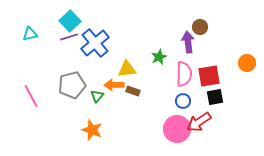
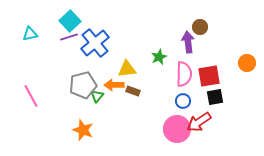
gray pentagon: moved 11 px right
orange star: moved 9 px left
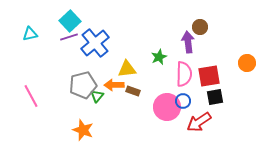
pink circle: moved 10 px left, 22 px up
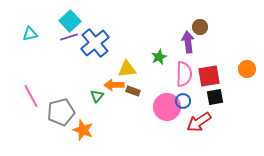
orange circle: moved 6 px down
gray pentagon: moved 22 px left, 27 px down
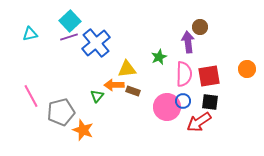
blue cross: moved 1 px right
black square: moved 5 px left, 5 px down; rotated 18 degrees clockwise
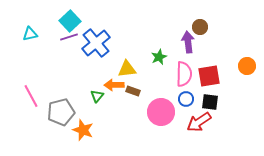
orange circle: moved 3 px up
blue circle: moved 3 px right, 2 px up
pink circle: moved 6 px left, 5 px down
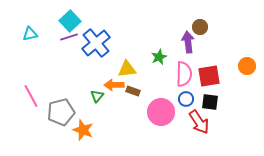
red arrow: rotated 90 degrees counterclockwise
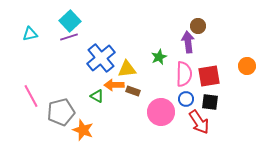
brown circle: moved 2 px left, 1 px up
blue cross: moved 5 px right, 15 px down
green triangle: rotated 40 degrees counterclockwise
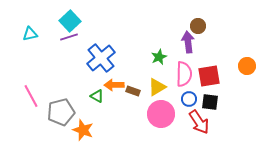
yellow triangle: moved 30 px right, 18 px down; rotated 24 degrees counterclockwise
blue circle: moved 3 px right
pink circle: moved 2 px down
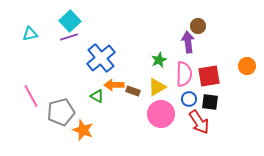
green star: moved 3 px down
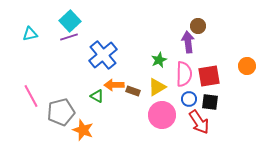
blue cross: moved 2 px right, 3 px up
pink circle: moved 1 px right, 1 px down
